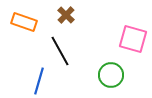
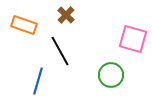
orange rectangle: moved 3 px down
blue line: moved 1 px left
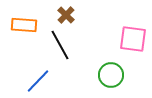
orange rectangle: rotated 15 degrees counterclockwise
pink square: rotated 8 degrees counterclockwise
black line: moved 6 px up
blue line: rotated 28 degrees clockwise
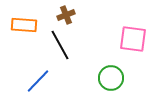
brown cross: rotated 24 degrees clockwise
green circle: moved 3 px down
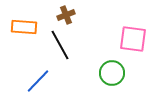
orange rectangle: moved 2 px down
green circle: moved 1 px right, 5 px up
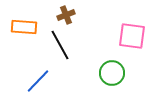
pink square: moved 1 px left, 3 px up
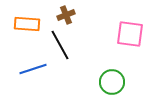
orange rectangle: moved 3 px right, 3 px up
pink square: moved 2 px left, 2 px up
green circle: moved 9 px down
blue line: moved 5 px left, 12 px up; rotated 28 degrees clockwise
